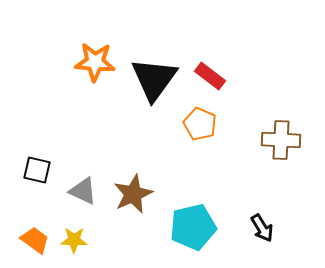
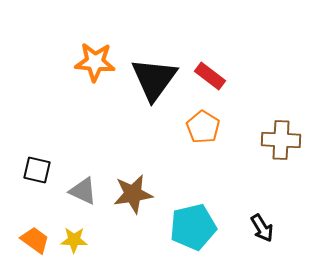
orange pentagon: moved 3 px right, 3 px down; rotated 8 degrees clockwise
brown star: rotated 15 degrees clockwise
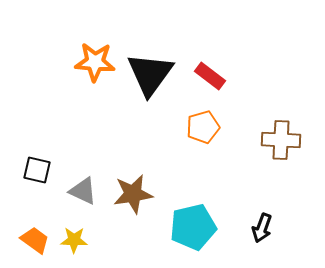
black triangle: moved 4 px left, 5 px up
orange pentagon: rotated 24 degrees clockwise
black arrow: rotated 52 degrees clockwise
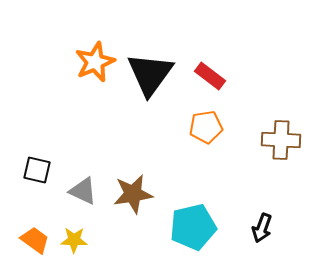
orange star: rotated 27 degrees counterclockwise
orange pentagon: moved 3 px right; rotated 8 degrees clockwise
